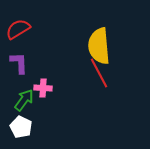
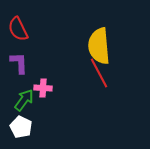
red semicircle: rotated 85 degrees counterclockwise
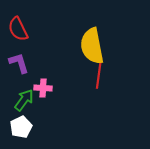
yellow semicircle: moved 7 px left; rotated 6 degrees counterclockwise
purple L-shape: rotated 15 degrees counterclockwise
red line: rotated 36 degrees clockwise
white pentagon: rotated 20 degrees clockwise
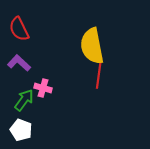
red semicircle: moved 1 px right
purple L-shape: rotated 30 degrees counterclockwise
pink cross: rotated 12 degrees clockwise
white pentagon: moved 3 px down; rotated 25 degrees counterclockwise
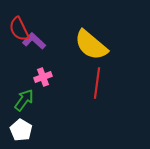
yellow semicircle: moved 1 px left, 1 px up; rotated 39 degrees counterclockwise
purple L-shape: moved 15 px right, 22 px up
red line: moved 2 px left, 10 px down
pink cross: moved 11 px up; rotated 36 degrees counterclockwise
white pentagon: rotated 10 degrees clockwise
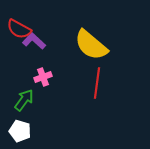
red semicircle: rotated 35 degrees counterclockwise
white pentagon: moved 1 px left, 1 px down; rotated 15 degrees counterclockwise
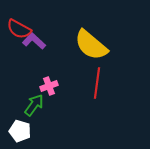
pink cross: moved 6 px right, 9 px down
green arrow: moved 10 px right, 5 px down
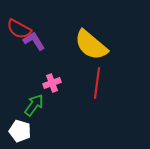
purple L-shape: rotated 15 degrees clockwise
pink cross: moved 3 px right, 3 px up
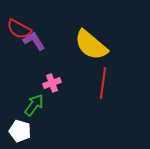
red line: moved 6 px right
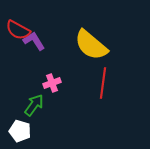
red semicircle: moved 1 px left, 1 px down
